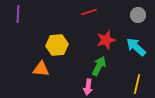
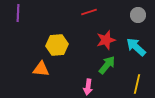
purple line: moved 1 px up
green arrow: moved 8 px right, 1 px up; rotated 12 degrees clockwise
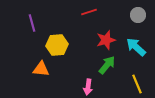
purple line: moved 14 px right, 10 px down; rotated 18 degrees counterclockwise
yellow line: rotated 36 degrees counterclockwise
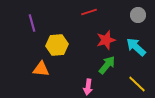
yellow line: rotated 24 degrees counterclockwise
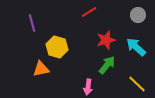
red line: rotated 14 degrees counterclockwise
yellow hexagon: moved 2 px down; rotated 20 degrees clockwise
orange triangle: rotated 18 degrees counterclockwise
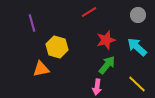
cyan arrow: moved 1 px right
pink arrow: moved 9 px right
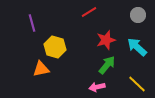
yellow hexagon: moved 2 px left
pink arrow: rotated 70 degrees clockwise
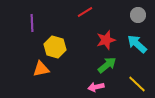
red line: moved 4 px left
purple line: rotated 12 degrees clockwise
cyan arrow: moved 3 px up
green arrow: rotated 12 degrees clockwise
pink arrow: moved 1 px left
